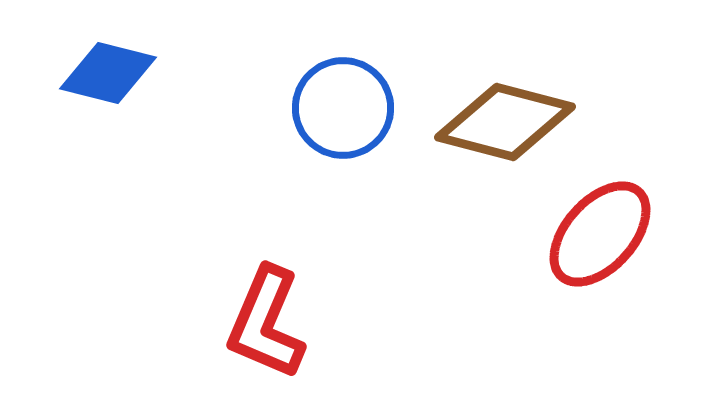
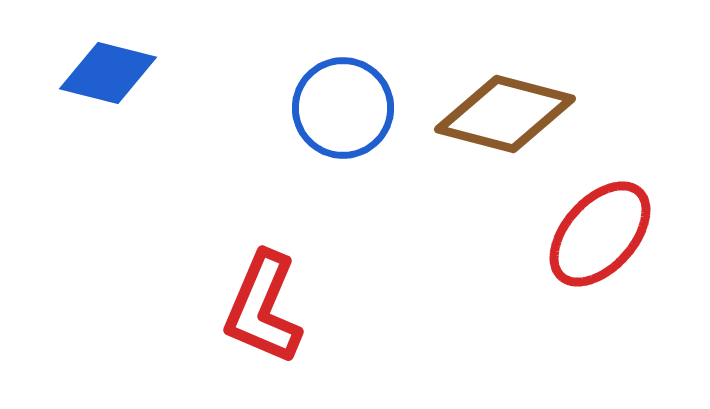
brown diamond: moved 8 px up
red L-shape: moved 3 px left, 15 px up
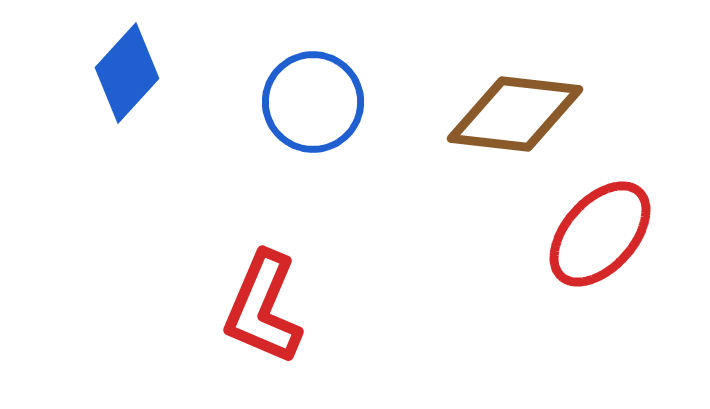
blue diamond: moved 19 px right; rotated 62 degrees counterclockwise
blue circle: moved 30 px left, 6 px up
brown diamond: moved 10 px right; rotated 8 degrees counterclockwise
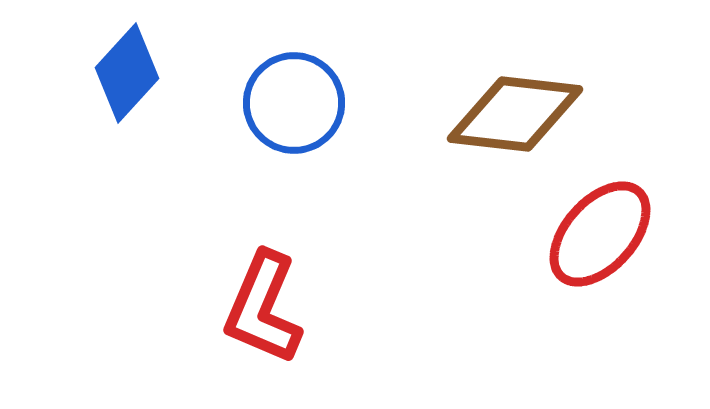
blue circle: moved 19 px left, 1 px down
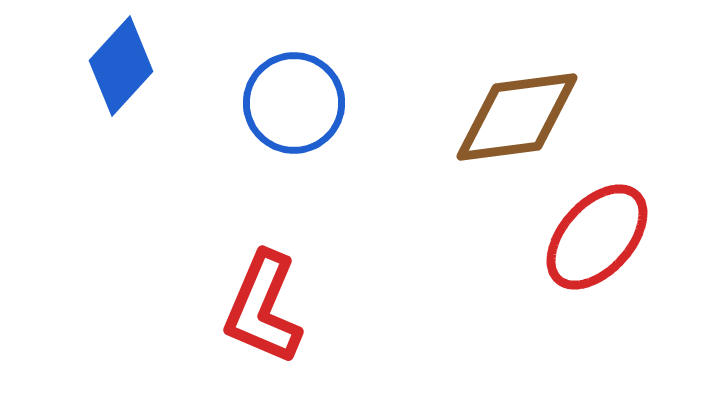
blue diamond: moved 6 px left, 7 px up
brown diamond: moved 2 px right, 3 px down; rotated 14 degrees counterclockwise
red ellipse: moved 3 px left, 3 px down
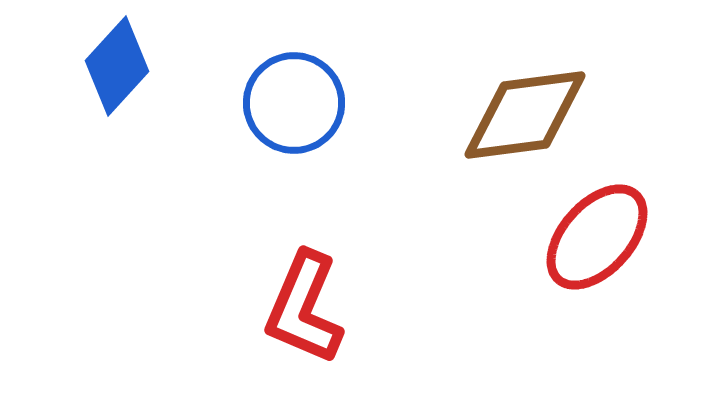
blue diamond: moved 4 px left
brown diamond: moved 8 px right, 2 px up
red L-shape: moved 41 px right
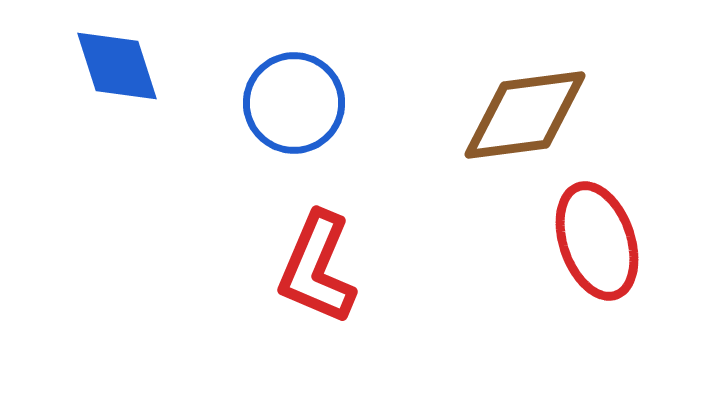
blue diamond: rotated 60 degrees counterclockwise
red ellipse: moved 4 px down; rotated 61 degrees counterclockwise
red L-shape: moved 13 px right, 40 px up
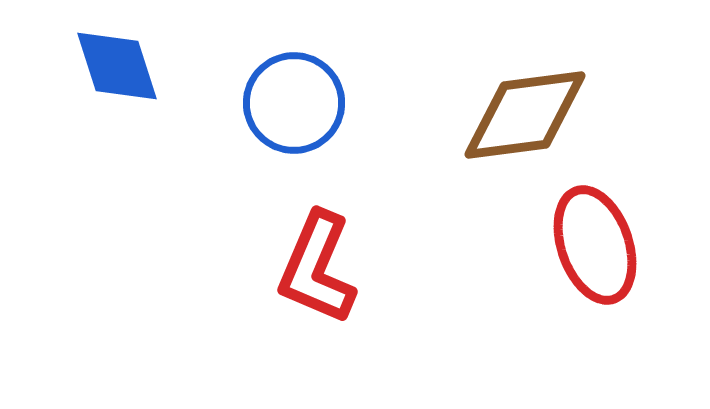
red ellipse: moved 2 px left, 4 px down
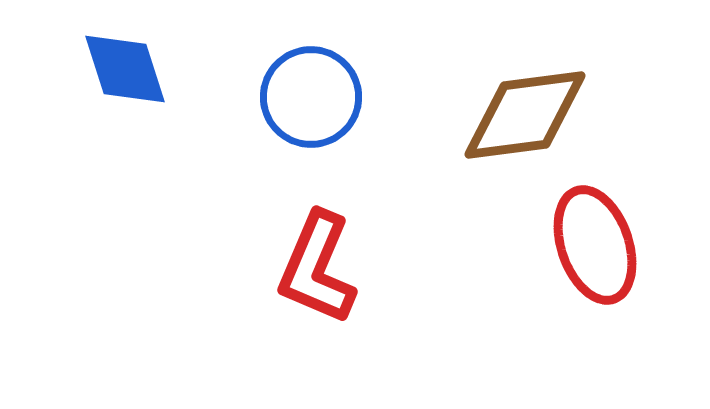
blue diamond: moved 8 px right, 3 px down
blue circle: moved 17 px right, 6 px up
